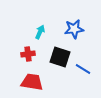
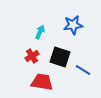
blue star: moved 1 px left, 4 px up
red cross: moved 4 px right, 2 px down; rotated 24 degrees counterclockwise
blue line: moved 1 px down
red trapezoid: moved 10 px right
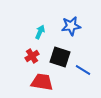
blue star: moved 2 px left, 1 px down
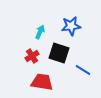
black square: moved 1 px left, 4 px up
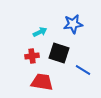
blue star: moved 2 px right, 2 px up
cyan arrow: rotated 40 degrees clockwise
red cross: rotated 24 degrees clockwise
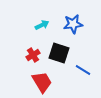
cyan arrow: moved 2 px right, 7 px up
red cross: moved 1 px right, 1 px up; rotated 24 degrees counterclockwise
red trapezoid: rotated 50 degrees clockwise
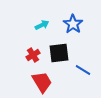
blue star: rotated 30 degrees counterclockwise
black square: rotated 25 degrees counterclockwise
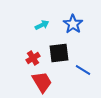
red cross: moved 3 px down
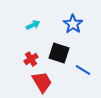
cyan arrow: moved 9 px left
black square: rotated 25 degrees clockwise
red cross: moved 2 px left, 1 px down
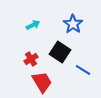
black square: moved 1 px right, 1 px up; rotated 15 degrees clockwise
